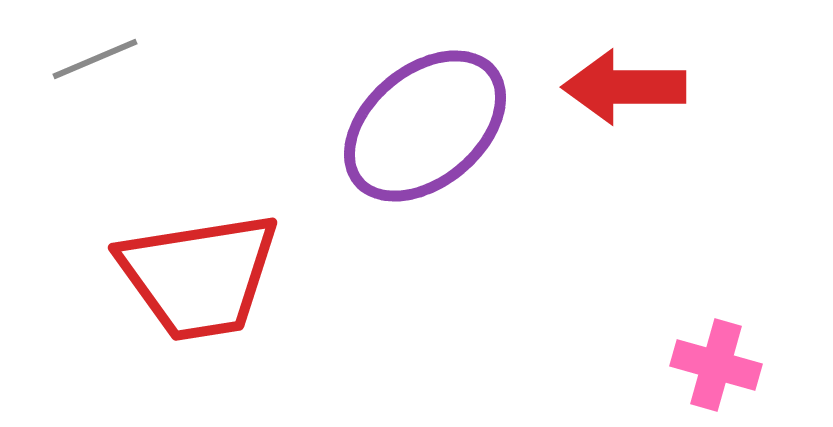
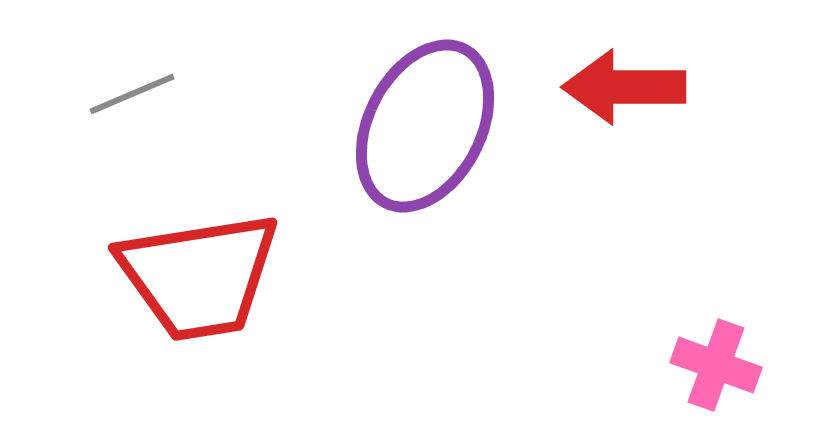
gray line: moved 37 px right, 35 px down
purple ellipse: rotated 23 degrees counterclockwise
pink cross: rotated 4 degrees clockwise
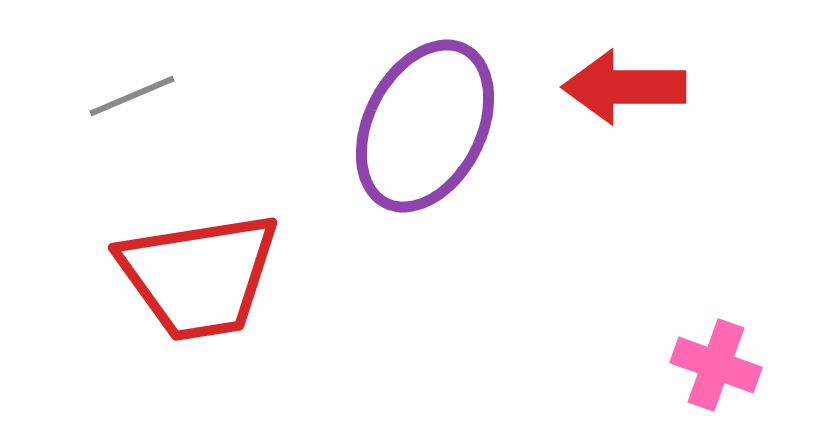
gray line: moved 2 px down
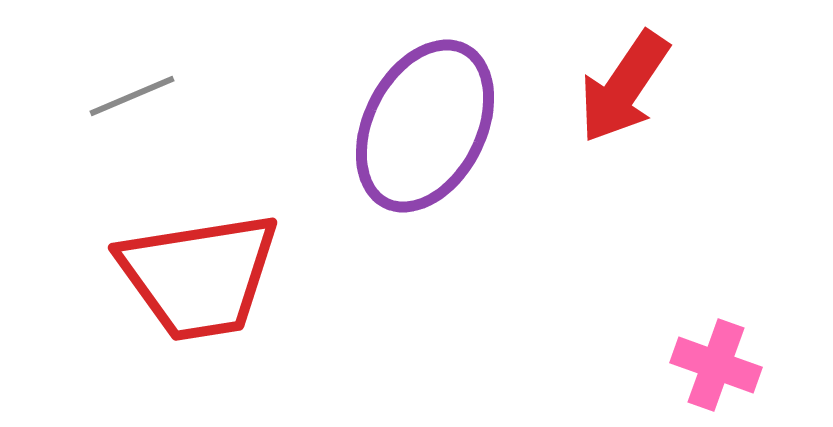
red arrow: rotated 56 degrees counterclockwise
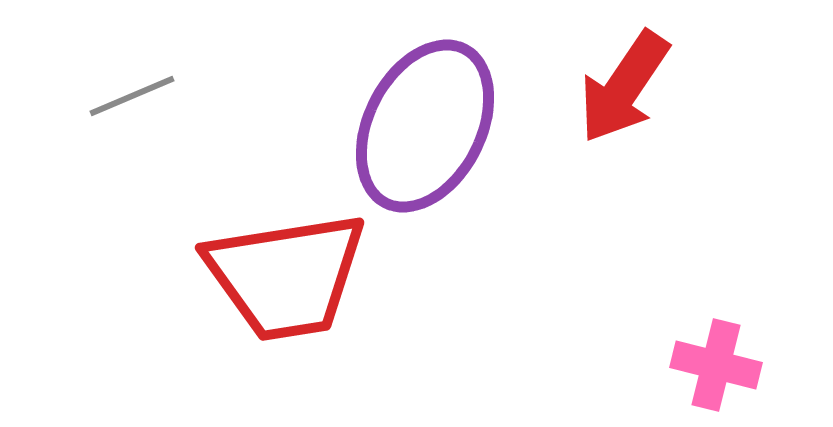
red trapezoid: moved 87 px right
pink cross: rotated 6 degrees counterclockwise
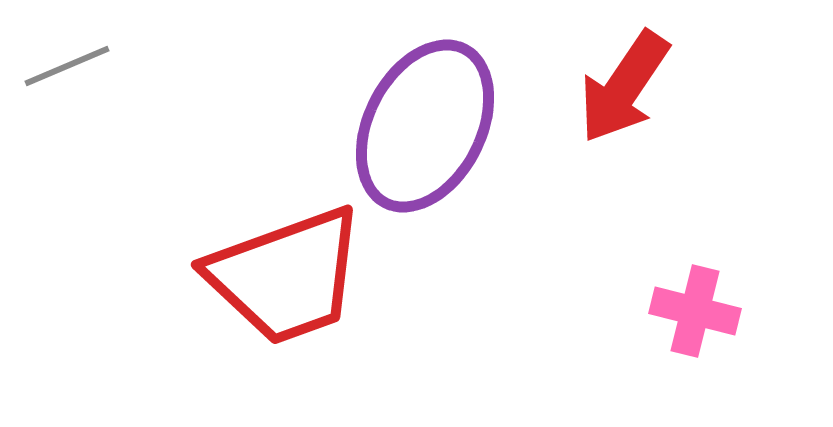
gray line: moved 65 px left, 30 px up
red trapezoid: rotated 11 degrees counterclockwise
pink cross: moved 21 px left, 54 px up
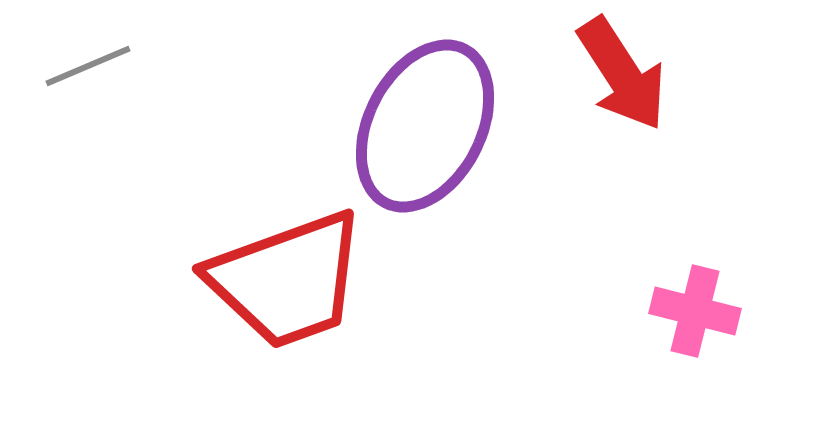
gray line: moved 21 px right
red arrow: moved 2 px left, 13 px up; rotated 67 degrees counterclockwise
red trapezoid: moved 1 px right, 4 px down
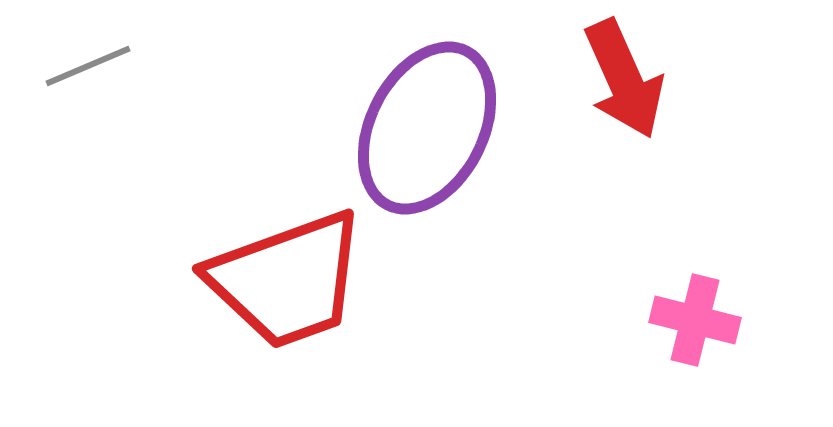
red arrow: moved 2 px right, 5 px down; rotated 9 degrees clockwise
purple ellipse: moved 2 px right, 2 px down
pink cross: moved 9 px down
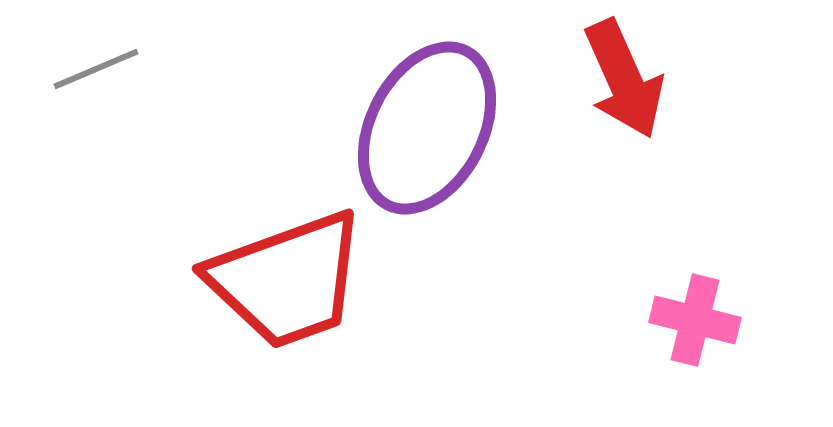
gray line: moved 8 px right, 3 px down
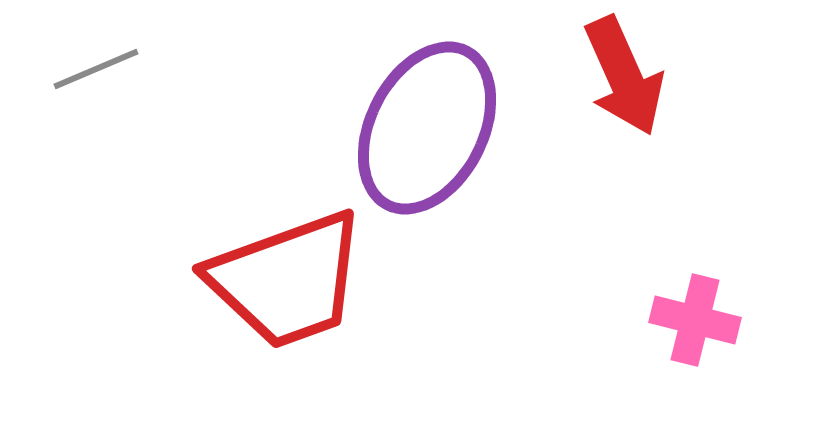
red arrow: moved 3 px up
